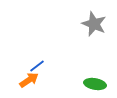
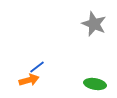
blue line: moved 1 px down
orange arrow: rotated 18 degrees clockwise
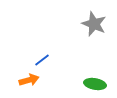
blue line: moved 5 px right, 7 px up
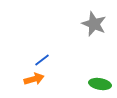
orange arrow: moved 5 px right, 1 px up
green ellipse: moved 5 px right
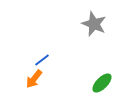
orange arrow: rotated 144 degrees clockwise
green ellipse: moved 2 px right, 1 px up; rotated 55 degrees counterclockwise
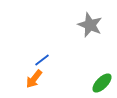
gray star: moved 4 px left, 1 px down
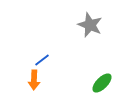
orange arrow: moved 1 px down; rotated 36 degrees counterclockwise
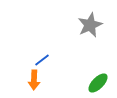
gray star: rotated 25 degrees clockwise
green ellipse: moved 4 px left
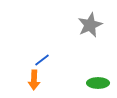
green ellipse: rotated 45 degrees clockwise
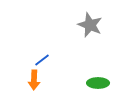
gray star: rotated 25 degrees counterclockwise
